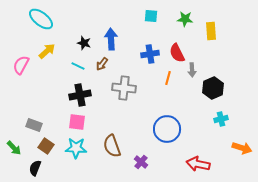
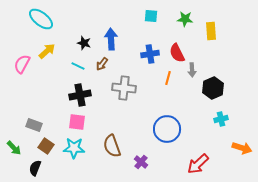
pink semicircle: moved 1 px right, 1 px up
cyan star: moved 2 px left
red arrow: rotated 55 degrees counterclockwise
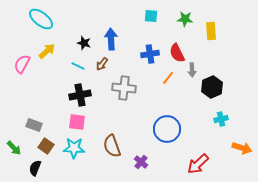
orange line: rotated 24 degrees clockwise
black hexagon: moved 1 px left, 1 px up
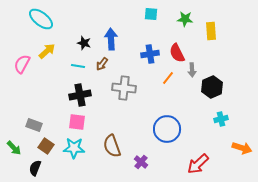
cyan square: moved 2 px up
cyan line: rotated 16 degrees counterclockwise
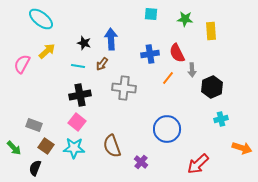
pink square: rotated 30 degrees clockwise
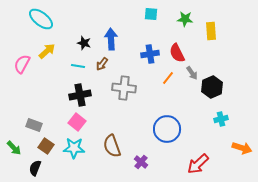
gray arrow: moved 3 px down; rotated 32 degrees counterclockwise
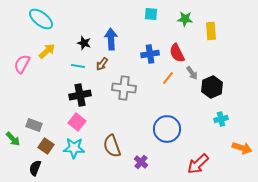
green arrow: moved 1 px left, 9 px up
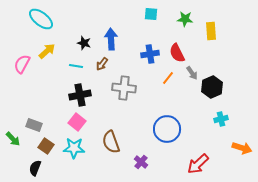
cyan line: moved 2 px left
brown semicircle: moved 1 px left, 4 px up
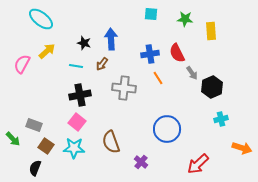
orange line: moved 10 px left; rotated 72 degrees counterclockwise
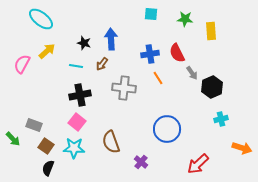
black semicircle: moved 13 px right
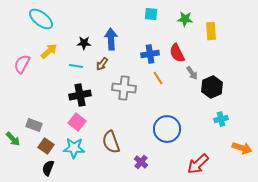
black star: rotated 16 degrees counterclockwise
yellow arrow: moved 2 px right
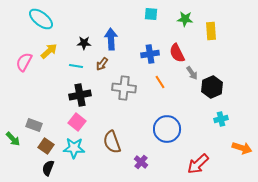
pink semicircle: moved 2 px right, 2 px up
orange line: moved 2 px right, 4 px down
brown semicircle: moved 1 px right
